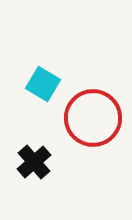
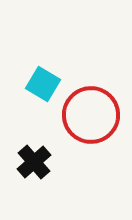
red circle: moved 2 px left, 3 px up
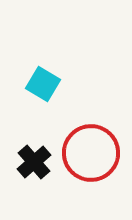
red circle: moved 38 px down
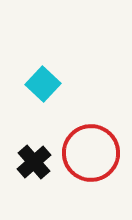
cyan square: rotated 12 degrees clockwise
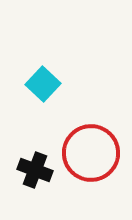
black cross: moved 1 px right, 8 px down; rotated 28 degrees counterclockwise
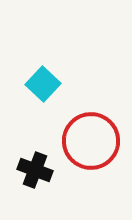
red circle: moved 12 px up
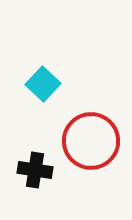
black cross: rotated 12 degrees counterclockwise
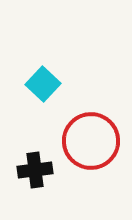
black cross: rotated 16 degrees counterclockwise
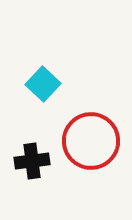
black cross: moved 3 px left, 9 px up
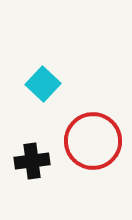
red circle: moved 2 px right
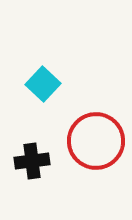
red circle: moved 3 px right
